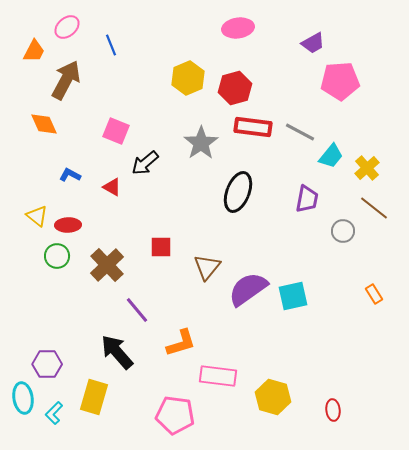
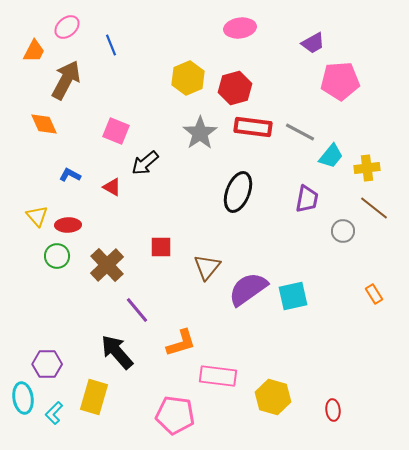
pink ellipse at (238, 28): moved 2 px right
gray star at (201, 143): moved 1 px left, 10 px up
yellow cross at (367, 168): rotated 35 degrees clockwise
yellow triangle at (37, 216): rotated 10 degrees clockwise
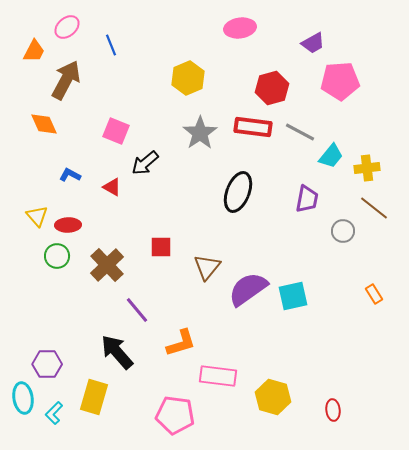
red hexagon at (235, 88): moved 37 px right
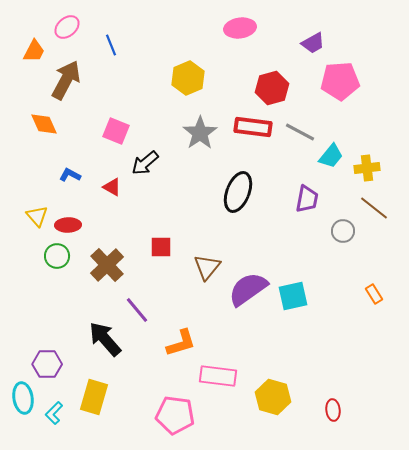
black arrow at (117, 352): moved 12 px left, 13 px up
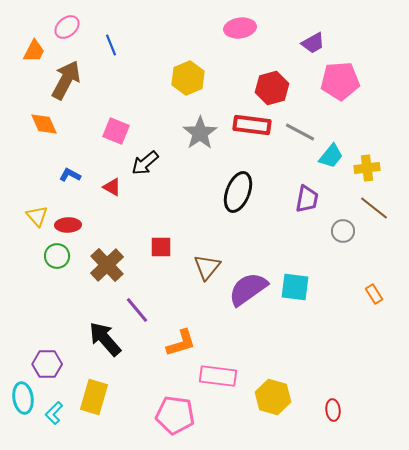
red rectangle at (253, 127): moved 1 px left, 2 px up
cyan square at (293, 296): moved 2 px right, 9 px up; rotated 20 degrees clockwise
